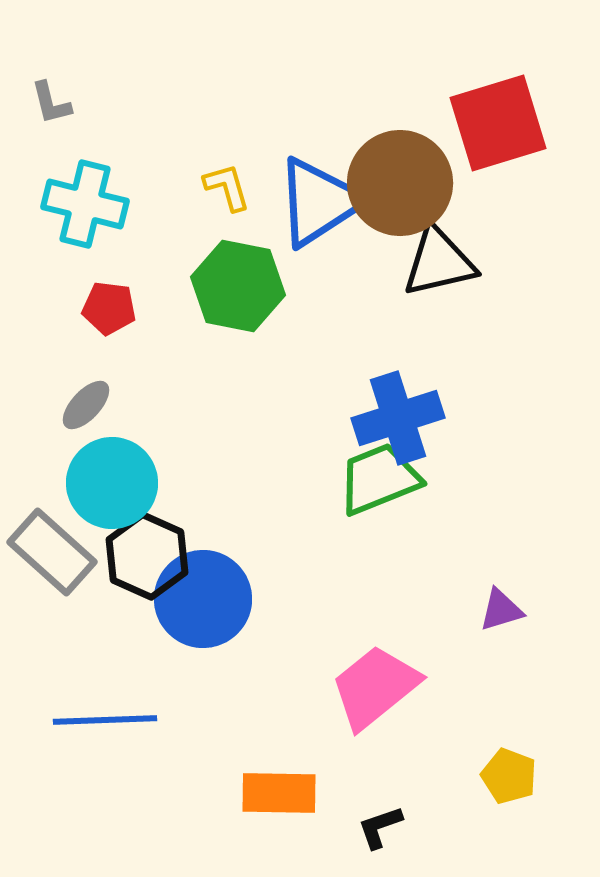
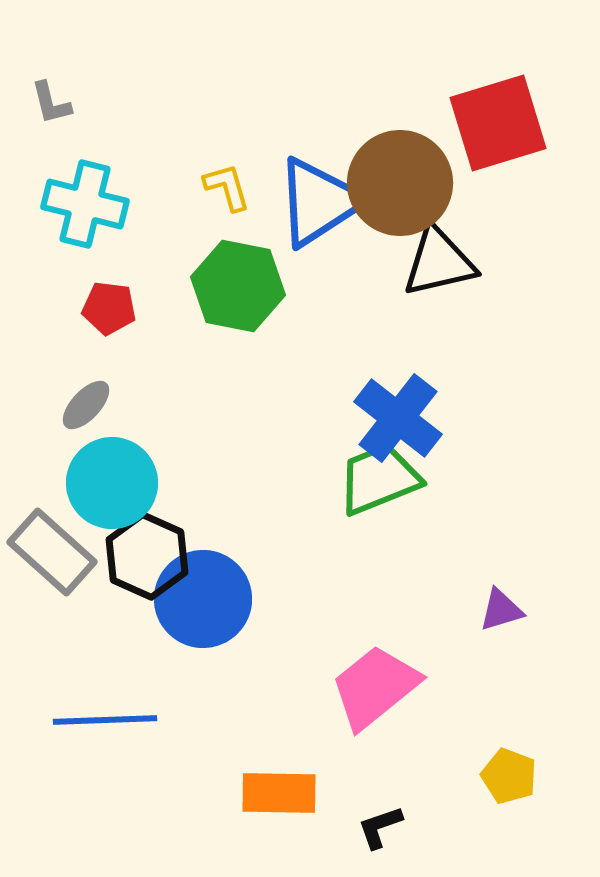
blue cross: rotated 34 degrees counterclockwise
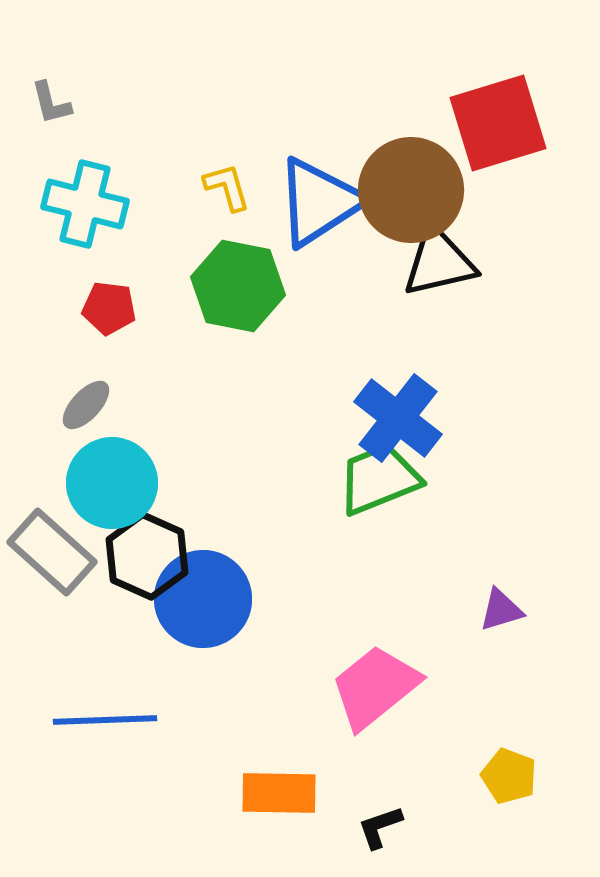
brown circle: moved 11 px right, 7 px down
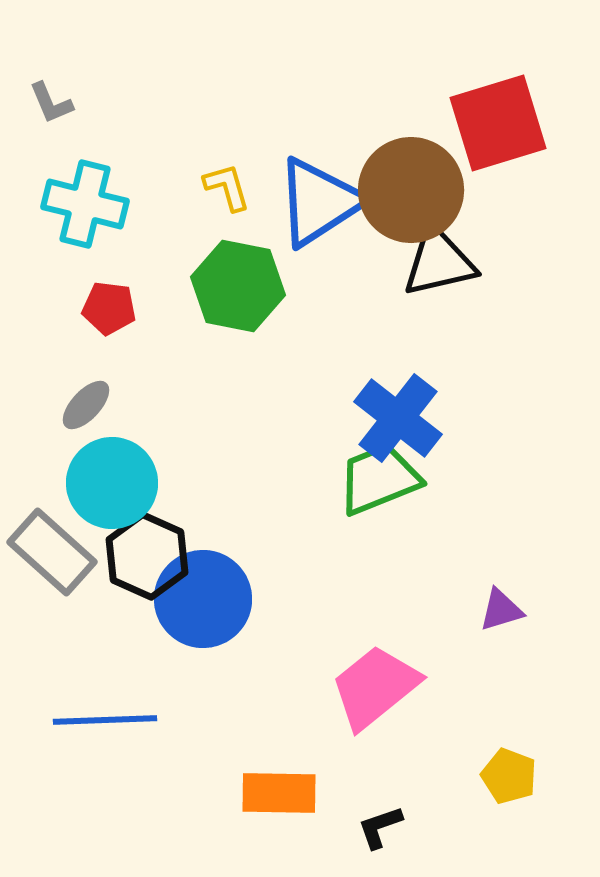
gray L-shape: rotated 9 degrees counterclockwise
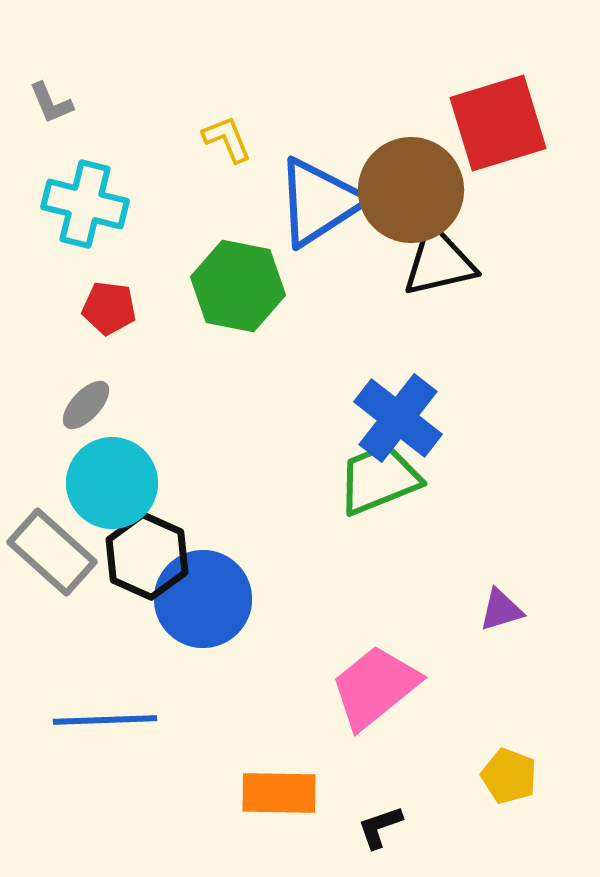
yellow L-shape: moved 48 px up; rotated 6 degrees counterclockwise
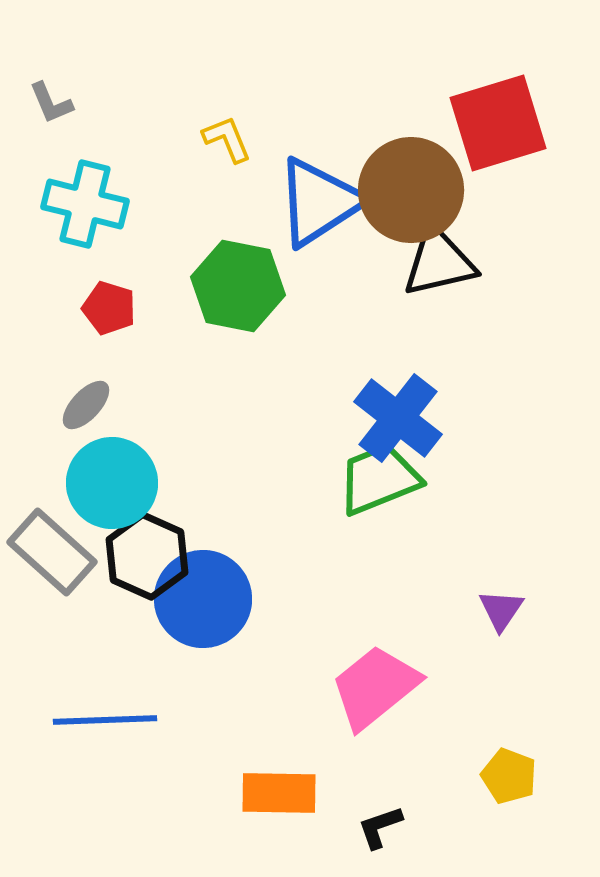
red pentagon: rotated 10 degrees clockwise
purple triangle: rotated 39 degrees counterclockwise
